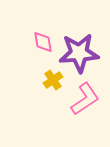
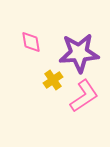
pink diamond: moved 12 px left
pink L-shape: moved 1 px left, 3 px up
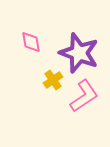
purple star: rotated 24 degrees clockwise
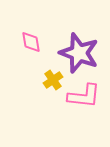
pink L-shape: rotated 40 degrees clockwise
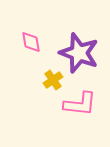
pink L-shape: moved 4 px left, 8 px down
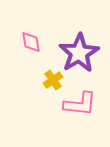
purple star: rotated 21 degrees clockwise
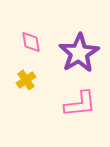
yellow cross: moved 27 px left
pink L-shape: rotated 12 degrees counterclockwise
